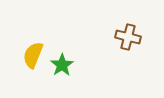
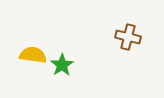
yellow semicircle: rotated 76 degrees clockwise
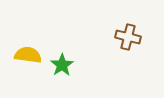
yellow semicircle: moved 5 px left
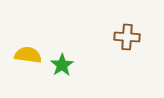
brown cross: moved 1 px left; rotated 10 degrees counterclockwise
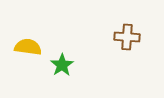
yellow semicircle: moved 8 px up
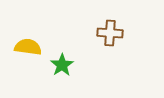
brown cross: moved 17 px left, 4 px up
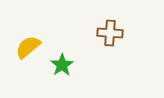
yellow semicircle: rotated 48 degrees counterclockwise
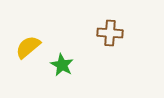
green star: rotated 10 degrees counterclockwise
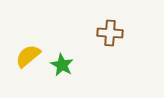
yellow semicircle: moved 9 px down
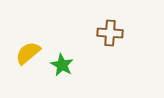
yellow semicircle: moved 3 px up
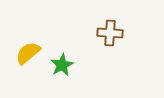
green star: rotated 15 degrees clockwise
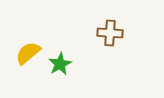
green star: moved 2 px left, 1 px up
